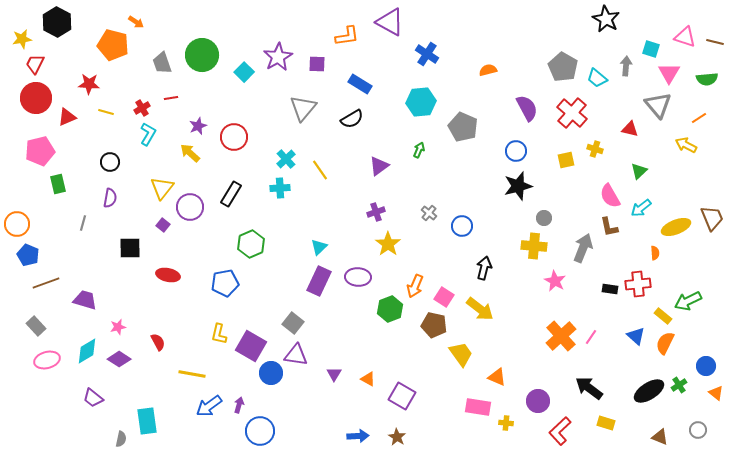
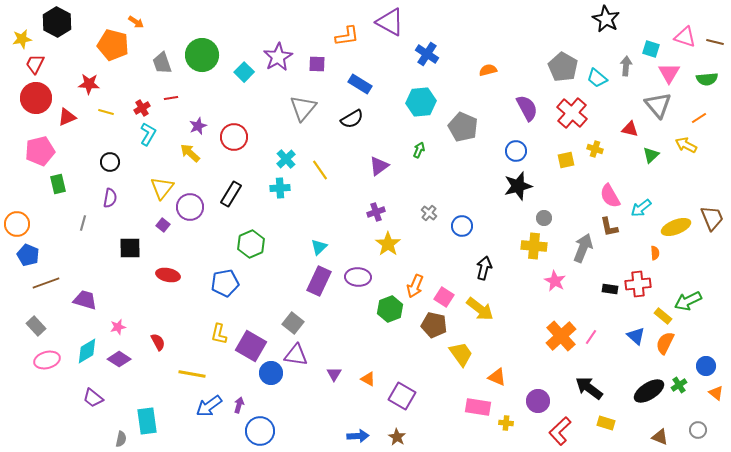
green triangle at (639, 171): moved 12 px right, 16 px up
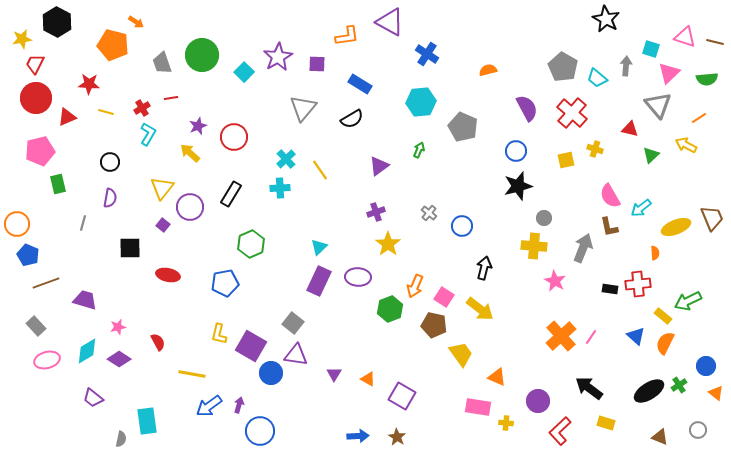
pink triangle at (669, 73): rotated 15 degrees clockwise
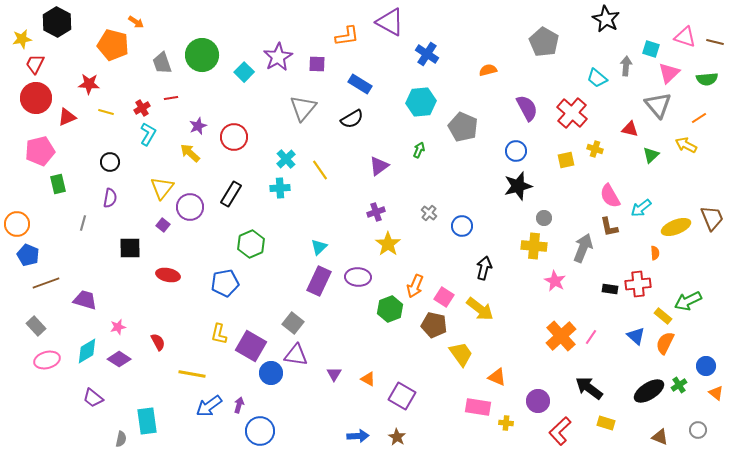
gray pentagon at (563, 67): moved 19 px left, 25 px up
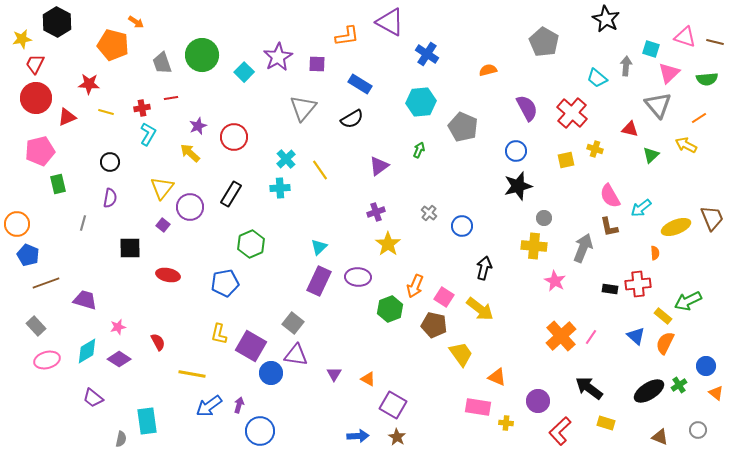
red cross at (142, 108): rotated 21 degrees clockwise
purple square at (402, 396): moved 9 px left, 9 px down
